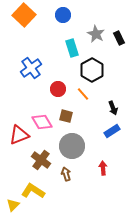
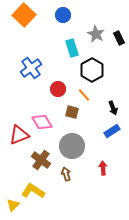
orange line: moved 1 px right, 1 px down
brown square: moved 6 px right, 4 px up
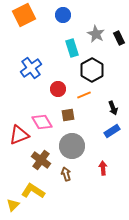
orange square: rotated 20 degrees clockwise
orange line: rotated 72 degrees counterclockwise
brown square: moved 4 px left, 3 px down; rotated 24 degrees counterclockwise
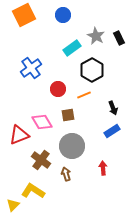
gray star: moved 2 px down
cyan rectangle: rotated 72 degrees clockwise
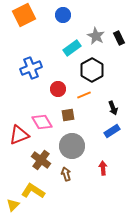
blue cross: rotated 15 degrees clockwise
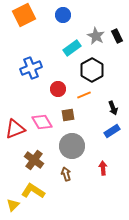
black rectangle: moved 2 px left, 2 px up
red triangle: moved 4 px left, 6 px up
brown cross: moved 7 px left
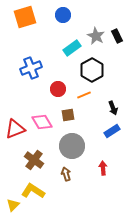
orange square: moved 1 px right, 2 px down; rotated 10 degrees clockwise
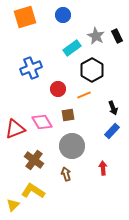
blue rectangle: rotated 14 degrees counterclockwise
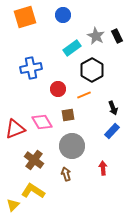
blue cross: rotated 10 degrees clockwise
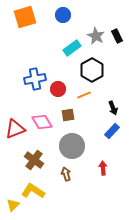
blue cross: moved 4 px right, 11 px down
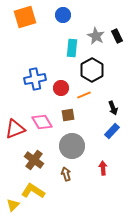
cyan rectangle: rotated 48 degrees counterclockwise
red circle: moved 3 px right, 1 px up
